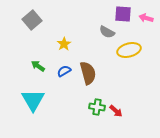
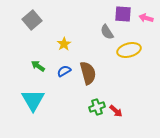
gray semicircle: rotated 28 degrees clockwise
green cross: rotated 28 degrees counterclockwise
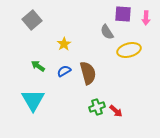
pink arrow: rotated 104 degrees counterclockwise
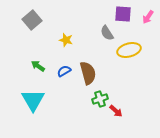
pink arrow: moved 2 px right, 1 px up; rotated 32 degrees clockwise
gray semicircle: moved 1 px down
yellow star: moved 2 px right, 4 px up; rotated 24 degrees counterclockwise
green cross: moved 3 px right, 8 px up
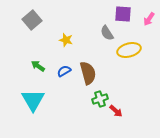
pink arrow: moved 1 px right, 2 px down
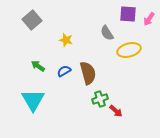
purple square: moved 5 px right
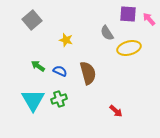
pink arrow: rotated 104 degrees clockwise
yellow ellipse: moved 2 px up
blue semicircle: moved 4 px left; rotated 56 degrees clockwise
green cross: moved 41 px left
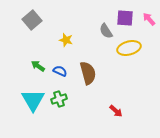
purple square: moved 3 px left, 4 px down
gray semicircle: moved 1 px left, 2 px up
